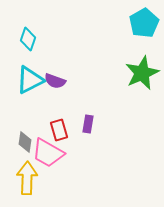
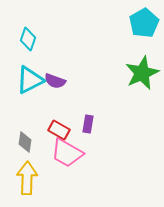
red rectangle: rotated 45 degrees counterclockwise
pink trapezoid: moved 19 px right
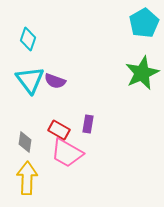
cyan triangle: rotated 40 degrees counterclockwise
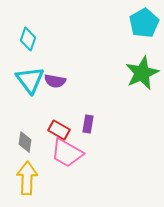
purple semicircle: rotated 10 degrees counterclockwise
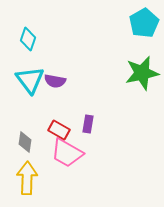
green star: rotated 12 degrees clockwise
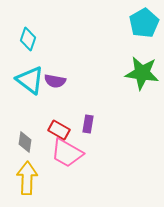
green star: rotated 20 degrees clockwise
cyan triangle: rotated 16 degrees counterclockwise
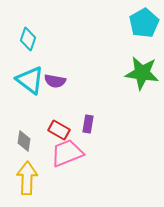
gray diamond: moved 1 px left, 1 px up
pink trapezoid: rotated 128 degrees clockwise
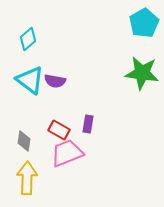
cyan diamond: rotated 30 degrees clockwise
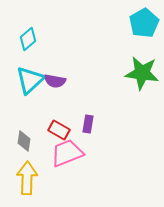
cyan triangle: rotated 40 degrees clockwise
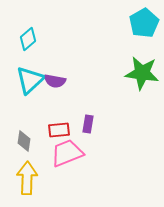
red rectangle: rotated 35 degrees counterclockwise
